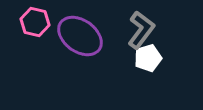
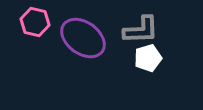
gray L-shape: rotated 51 degrees clockwise
purple ellipse: moved 3 px right, 2 px down
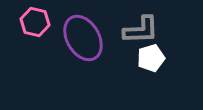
purple ellipse: rotated 24 degrees clockwise
white pentagon: moved 3 px right
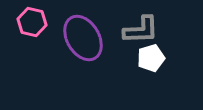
pink hexagon: moved 3 px left
